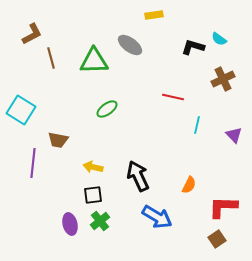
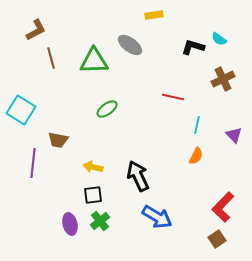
brown L-shape: moved 4 px right, 4 px up
orange semicircle: moved 7 px right, 29 px up
red L-shape: rotated 48 degrees counterclockwise
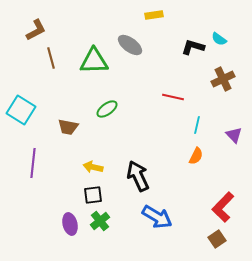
brown trapezoid: moved 10 px right, 13 px up
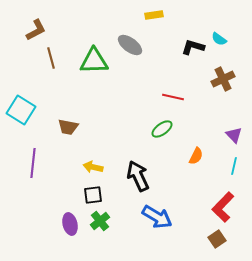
green ellipse: moved 55 px right, 20 px down
cyan line: moved 37 px right, 41 px down
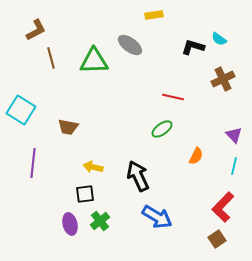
black square: moved 8 px left, 1 px up
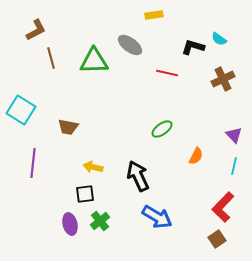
red line: moved 6 px left, 24 px up
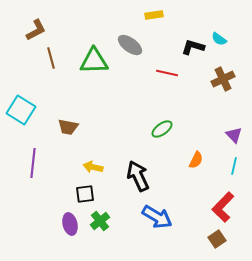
orange semicircle: moved 4 px down
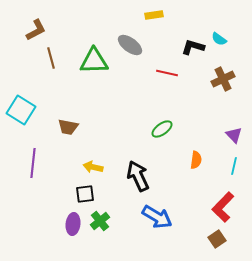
orange semicircle: rotated 18 degrees counterclockwise
purple ellipse: moved 3 px right; rotated 20 degrees clockwise
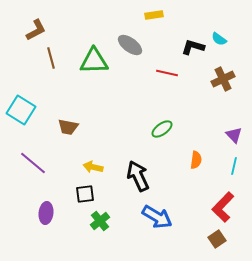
purple line: rotated 56 degrees counterclockwise
purple ellipse: moved 27 px left, 11 px up
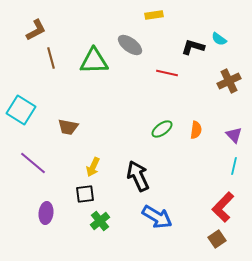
brown cross: moved 6 px right, 2 px down
orange semicircle: moved 30 px up
yellow arrow: rotated 78 degrees counterclockwise
